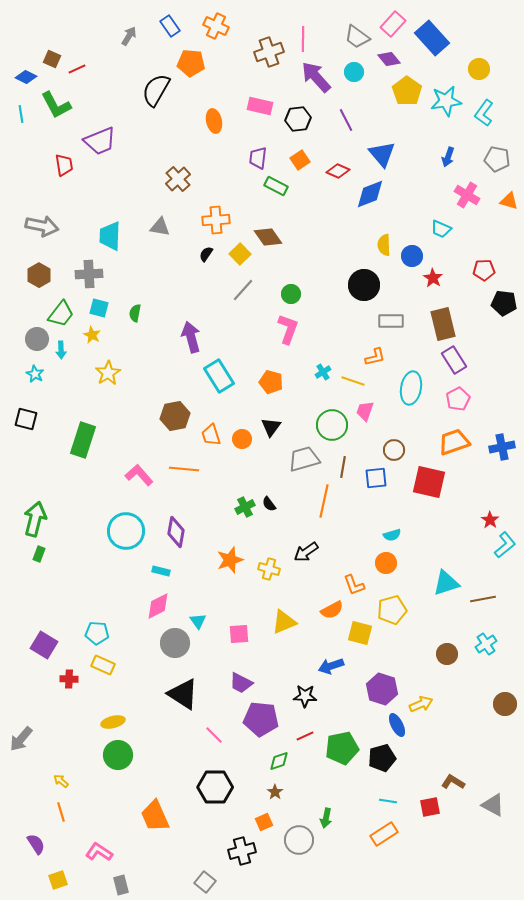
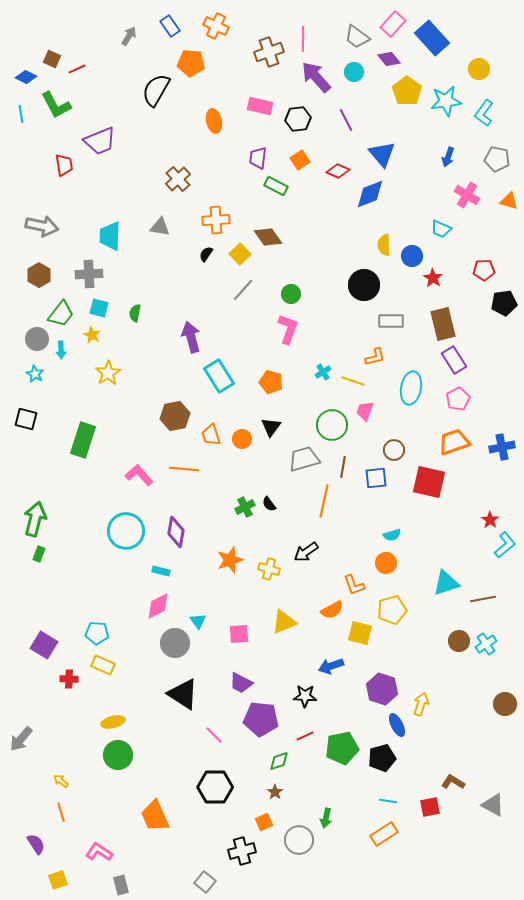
black pentagon at (504, 303): rotated 15 degrees counterclockwise
brown circle at (447, 654): moved 12 px right, 13 px up
yellow arrow at (421, 704): rotated 50 degrees counterclockwise
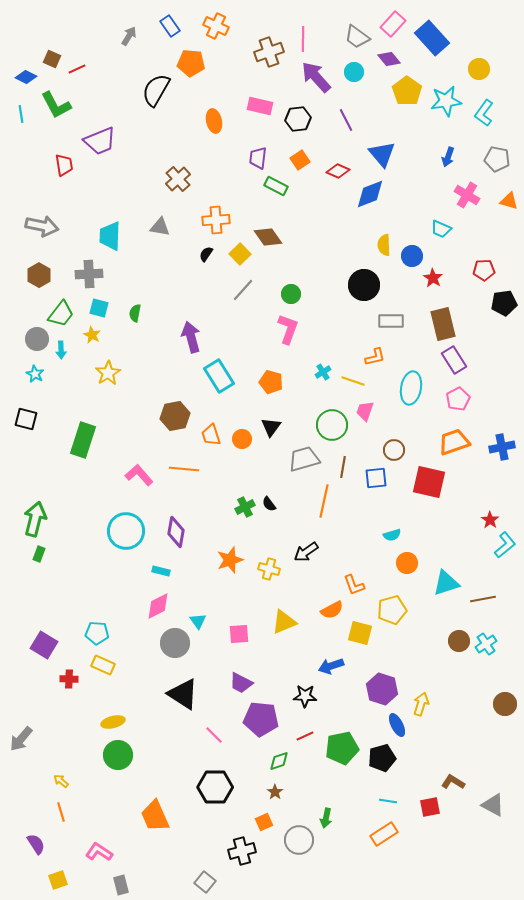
orange circle at (386, 563): moved 21 px right
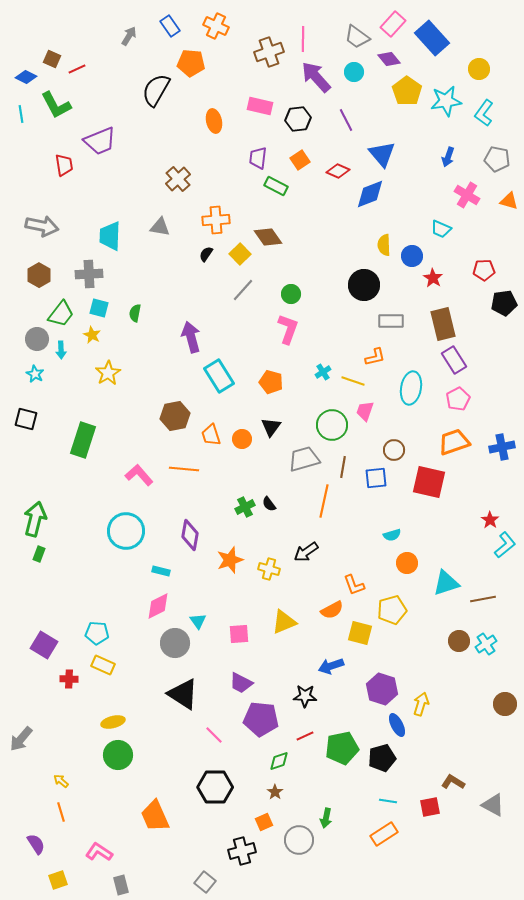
purple diamond at (176, 532): moved 14 px right, 3 px down
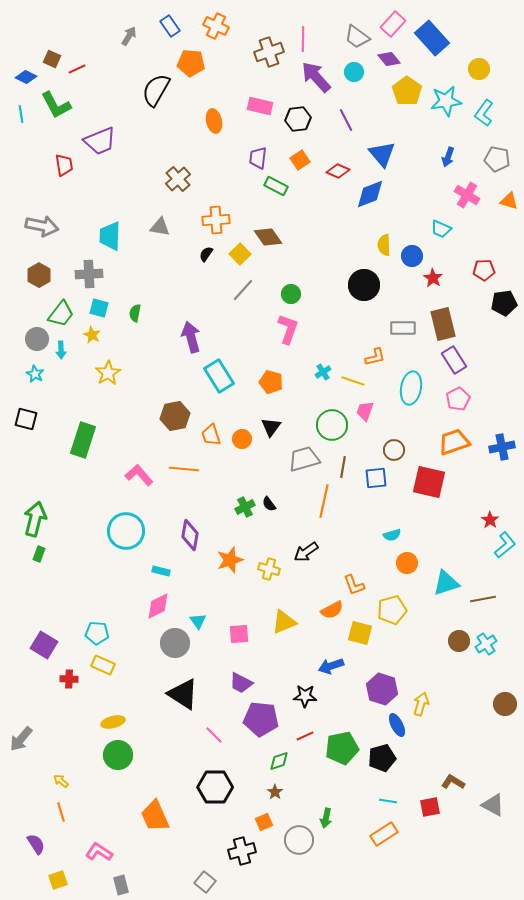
gray rectangle at (391, 321): moved 12 px right, 7 px down
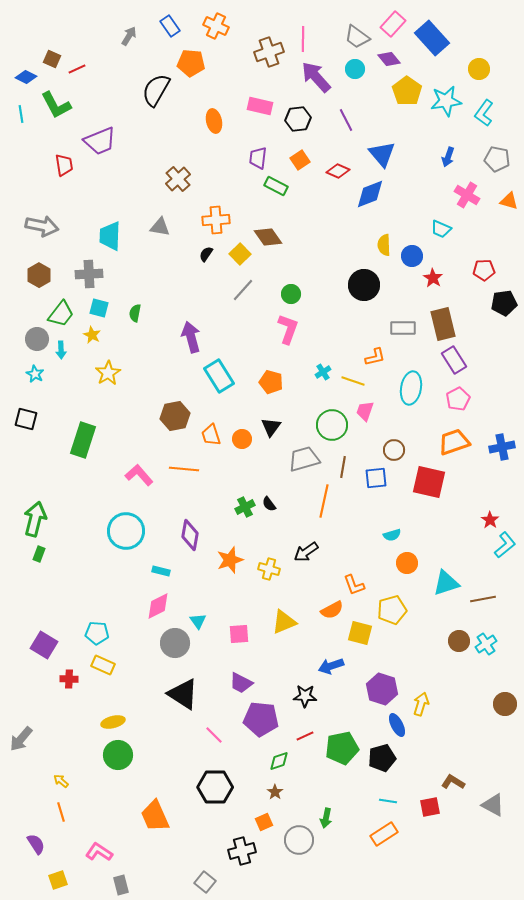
cyan circle at (354, 72): moved 1 px right, 3 px up
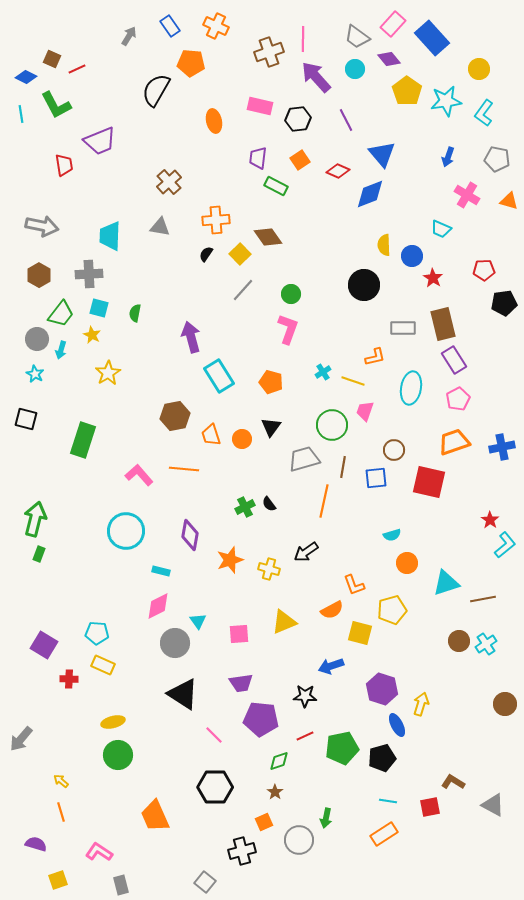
brown cross at (178, 179): moved 9 px left, 3 px down
cyan arrow at (61, 350): rotated 18 degrees clockwise
purple trapezoid at (241, 683): rotated 35 degrees counterclockwise
purple semicircle at (36, 844): rotated 40 degrees counterclockwise
